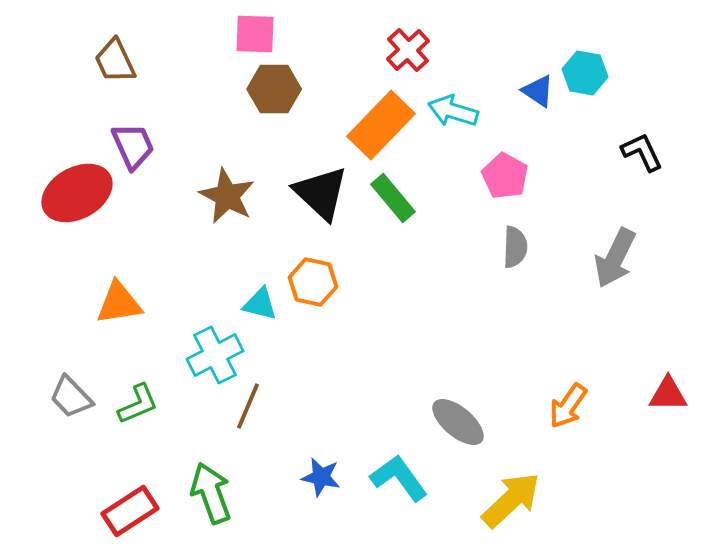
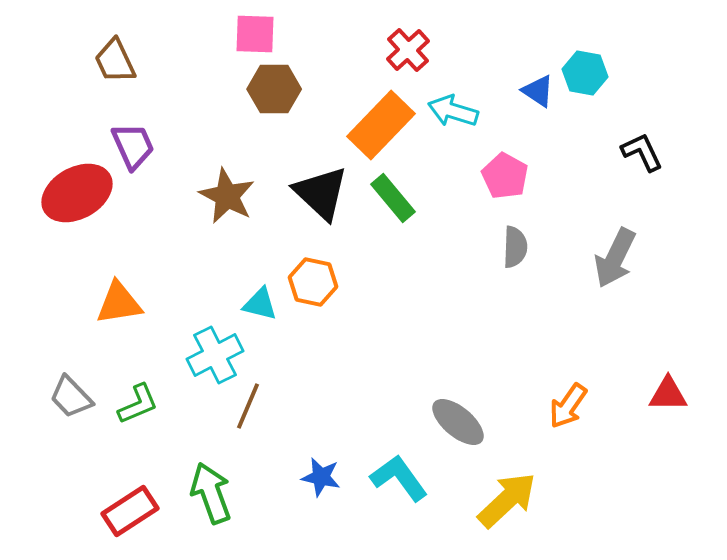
yellow arrow: moved 4 px left
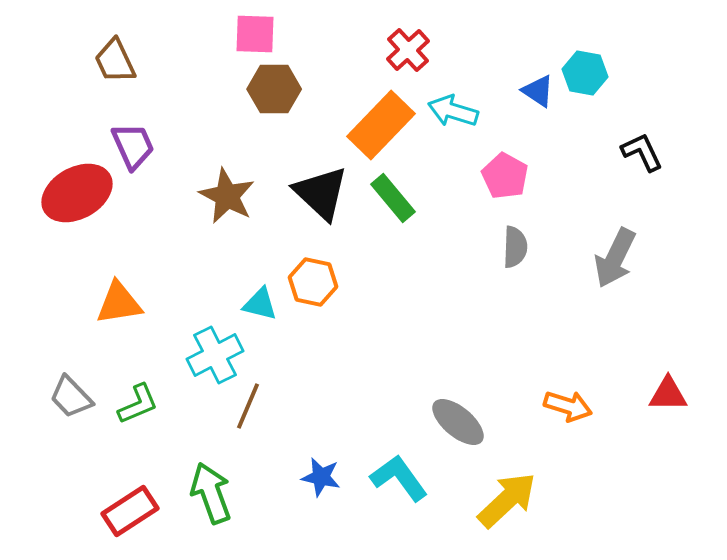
orange arrow: rotated 108 degrees counterclockwise
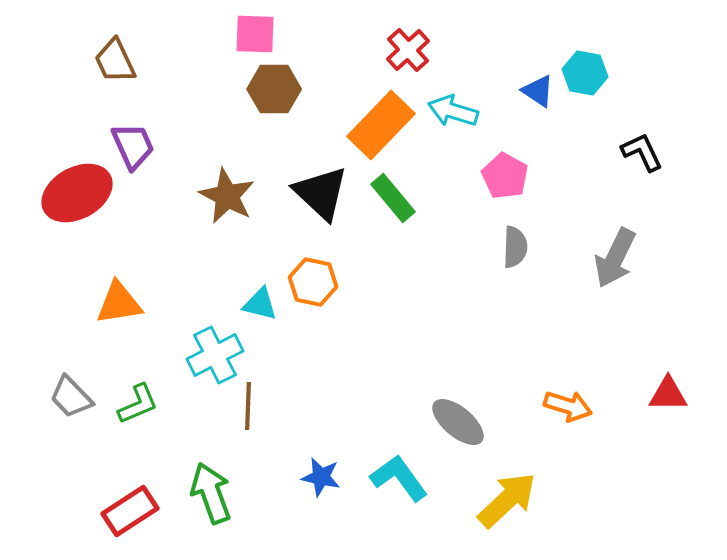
brown line: rotated 21 degrees counterclockwise
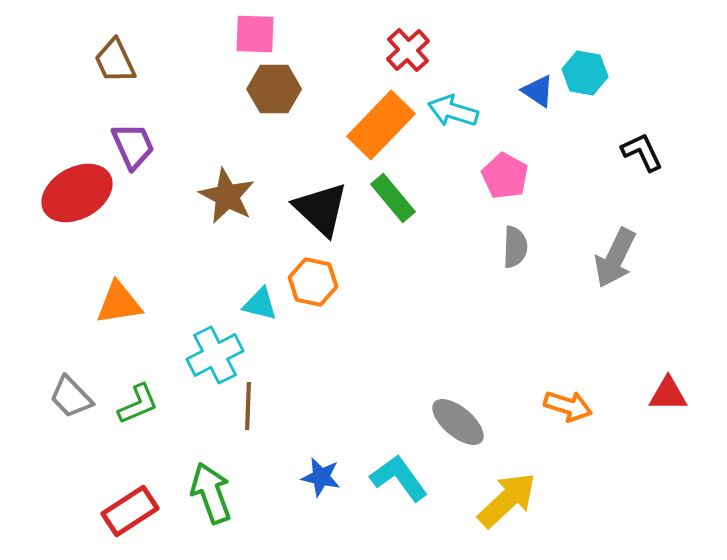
black triangle: moved 16 px down
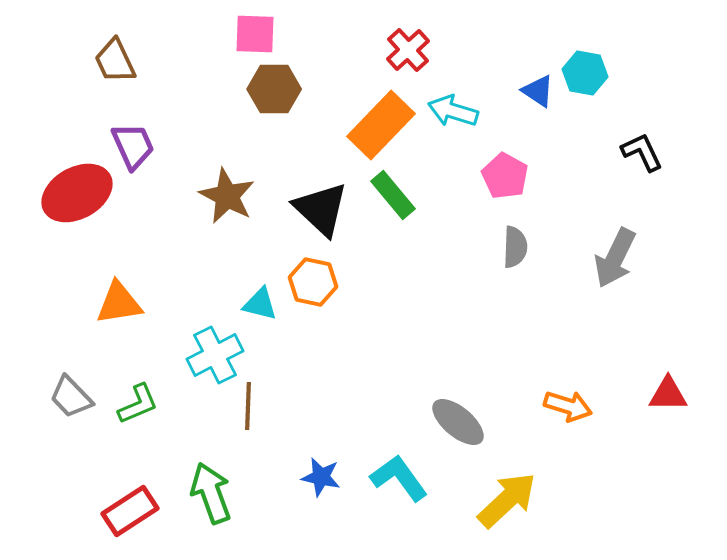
green rectangle: moved 3 px up
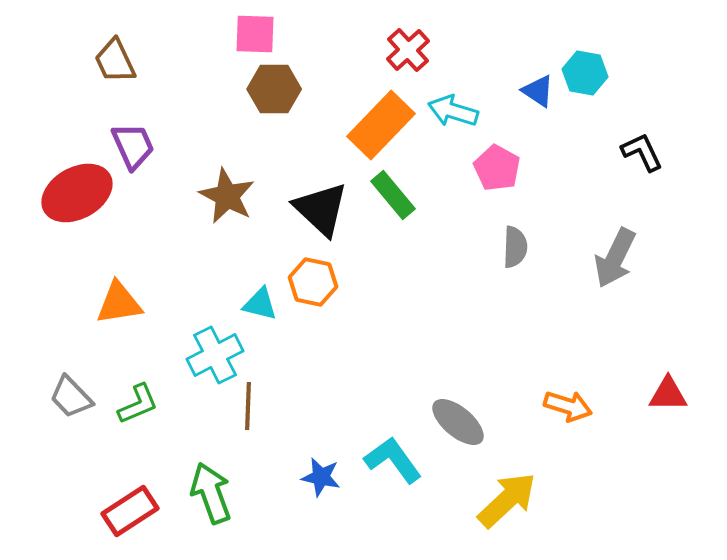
pink pentagon: moved 8 px left, 8 px up
cyan L-shape: moved 6 px left, 18 px up
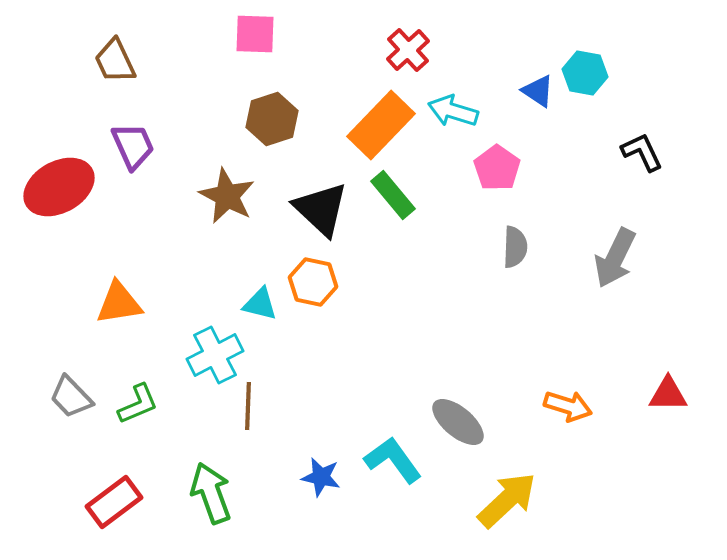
brown hexagon: moved 2 px left, 30 px down; rotated 18 degrees counterclockwise
pink pentagon: rotated 6 degrees clockwise
red ellipse: moved 18 px left, 6 px up
red rectangle: moved 16 px left, 9 px up; rotated 4 degrees counterclockwise
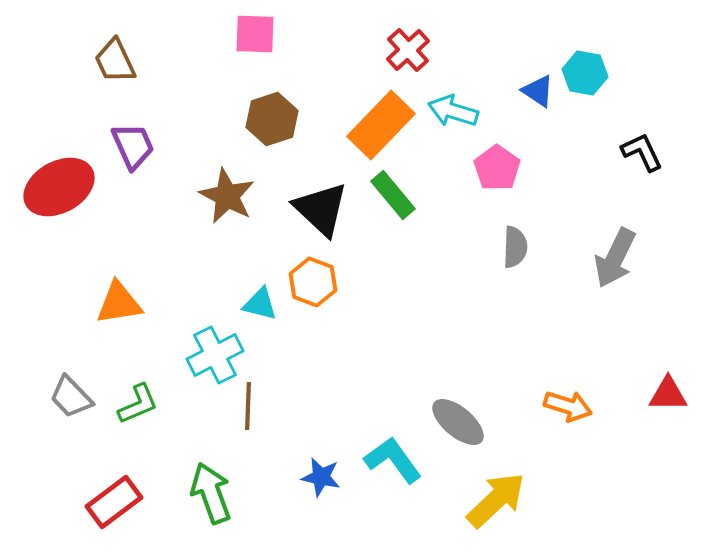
orange hexagon: rotated 9 degrees clockwise
yellow arrow: moved 11 px left
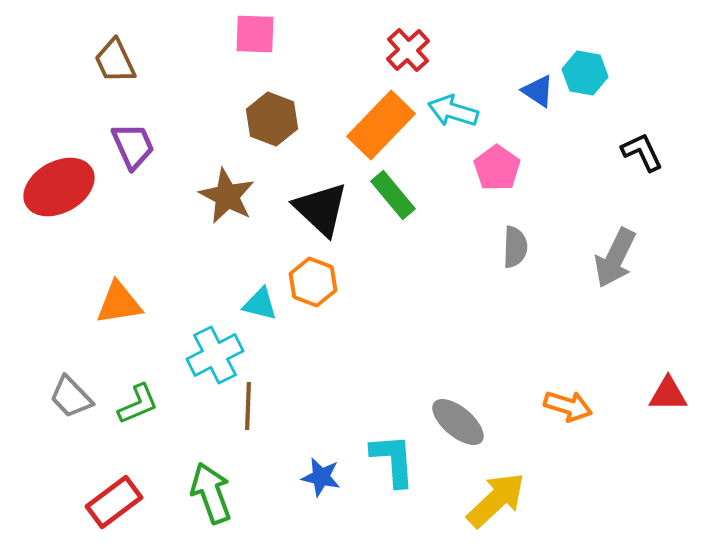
brown hexagon: rotated 21 degrees counterclockwise
cyan L-shape: rotated 32 degrees clockwise
